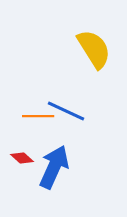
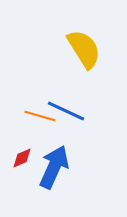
yellow semicircle: moved 10 px left
orange line: moved 2 px right; rotated 16 degrees clockwise
red diamond: rotated 65 degrees counterclockwise
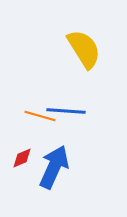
blue line: rotated 21 degrees counterclockwise
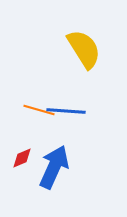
orange line: moved 1 px left, 6 px up
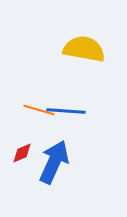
yellow semicircle: rotated 48 degrees counterclockwise
red diamond: moved 5 px up
blue arrow: moved 5 px up
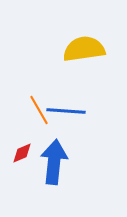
yellow semicircle: rotated 18 degrees counterclockwise
orange line: rotated 44 degrees clockwise
blue arrow: rotated 18 degrees counterclockwise
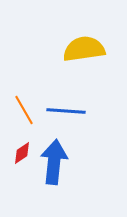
orange line: moved 15 px left
red diamond: rotated 10 degrees counterclockwise
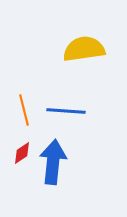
orange line: rotated 16 degrees clockwise
blue arrow: moved 1 px left
